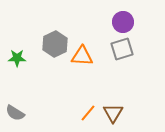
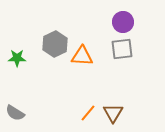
gray square: rotated 10 degrees clockwise
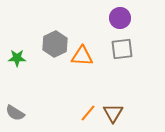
purple circle: moved 3 px left, 4 px up
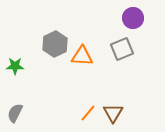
purple circle: moved 13 px right
gray square: rotated 15 degrees counterclockwise
green star: moved 2 px left, 8 px down
gray semicircle: rotated 84 degrees clockwise
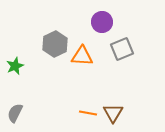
purple circle: moved 31 px left, 4 px down
green star: rotated 24 degrees counterclockwise
orange line: rotated 60 degrees clockwise
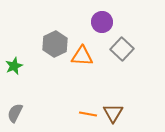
gray square: rotated 25 degrees counterclockwise
green star: moved 1 px left
orange line: moved 1 px down
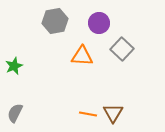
purple circle: moved 3 px left, 1 px down
gray hexagon: moved 23 px up; rotated 15 degrees clockwise
